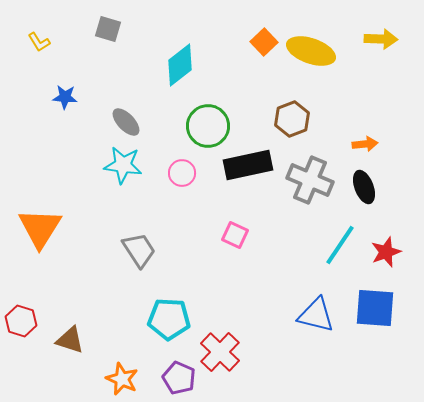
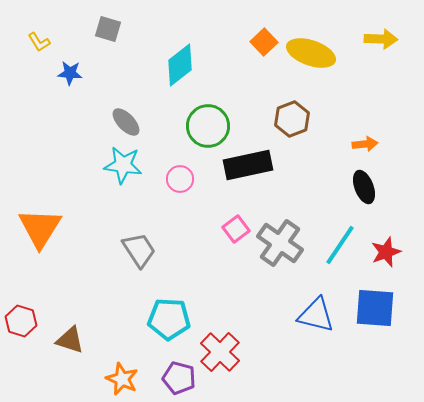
yellow ellipse: moved 2 px down
blue star: moved 5 px right, 24 px up
pink circle: moved 2 px left, 6 px down
gray cross: moved 30 px left, 63 px down; rotated 12 degrees clockwise
pink square: moved 1 px right, 6 px up; rotated 28 degrees clockwise
purple pentagon: rotated 8 degrees counterclockwise
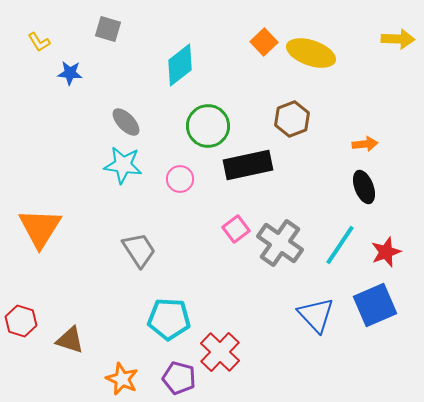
yellow arrow: moved 17 px right
blue square: moved 3 px up; rotated 27 degrees counterclockwise
blue triangle: rotated 33 degrees clockwise
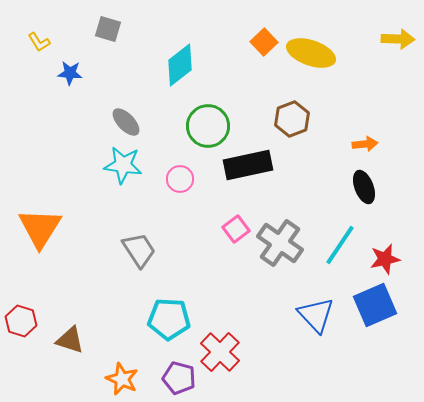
red star: moved 1 px left, 7 px down; rotated 8 degrees clockwise
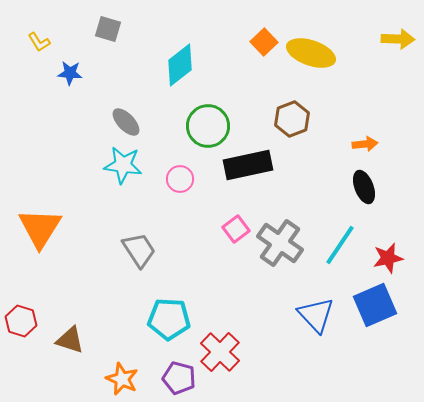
red star: moved 3 px right, 1 px up
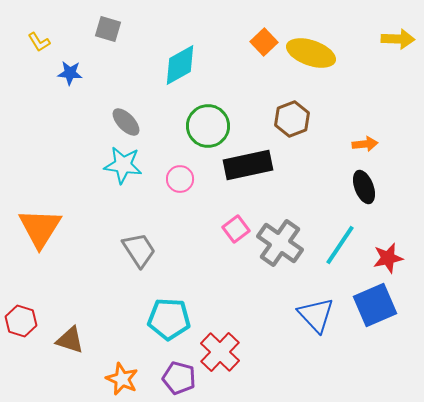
cyan diamond: rotated 9 degrees clockwise
